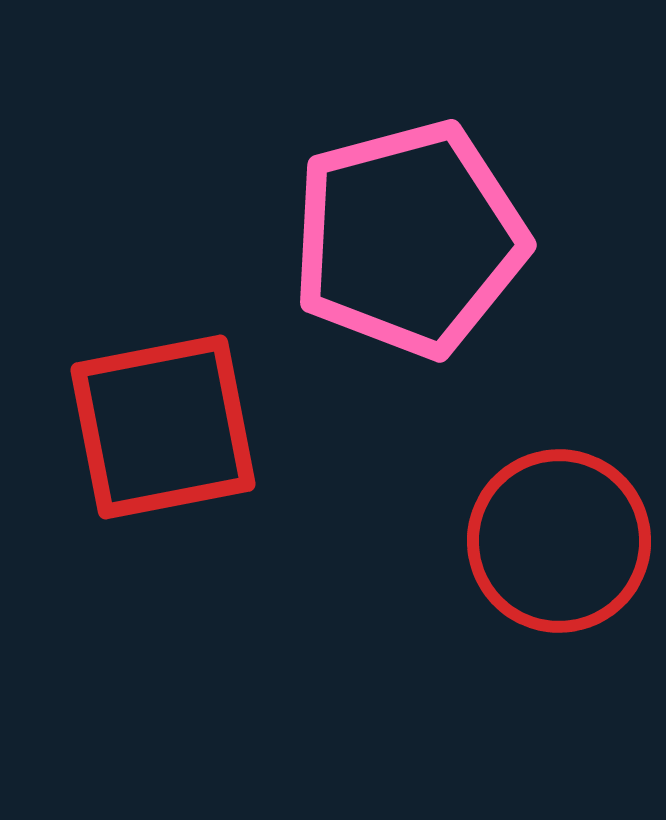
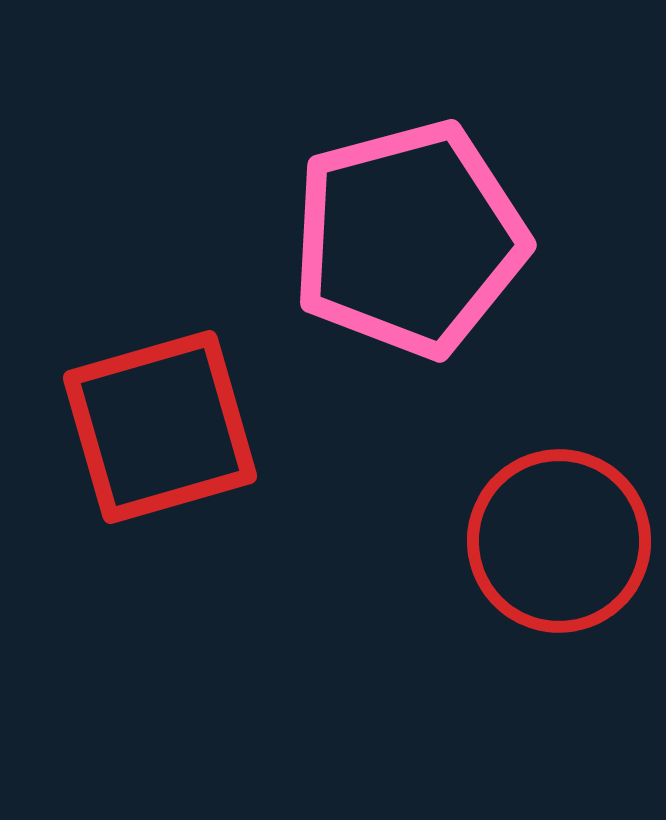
red square: moved 3 px left; rotated 5 degrees counterclockwise
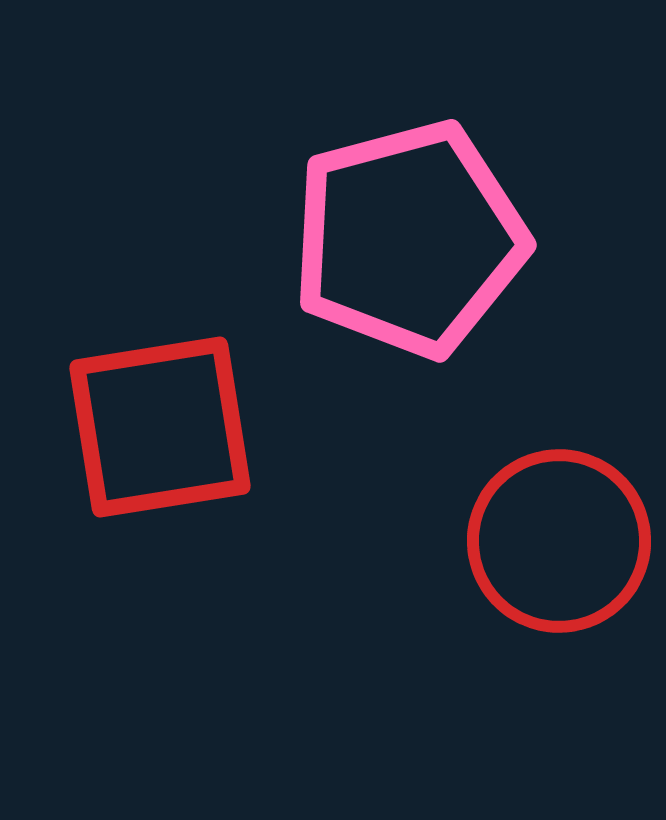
red square: rotated 7 degrees clockwise
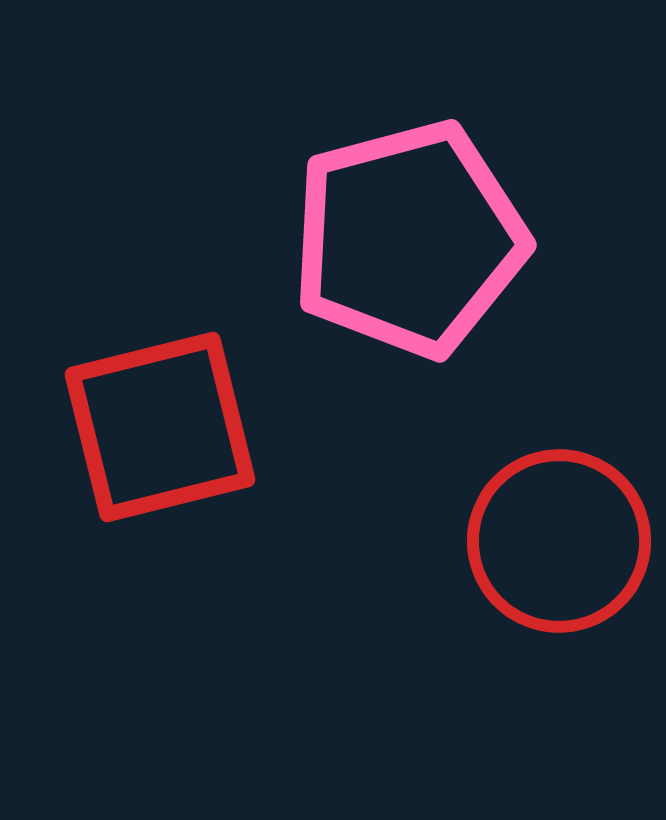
red square: rotated 5 degrees counterclockwise
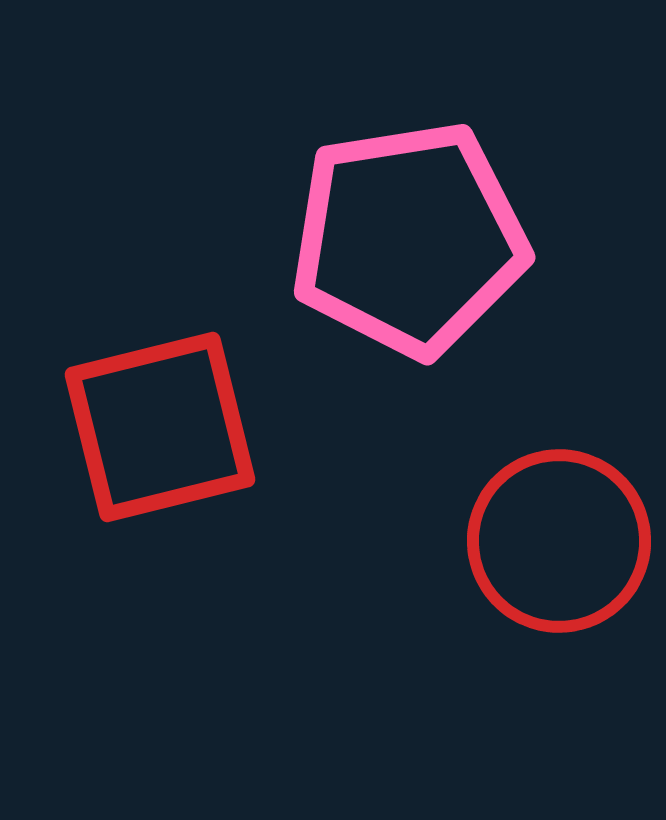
pink pentagon: rotated 6 degrees clockwise
